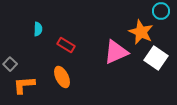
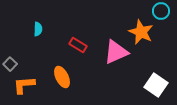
red rectangle: moved 12 px right
white square: moved 27 px down
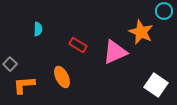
cyan circle: moved 3 px right
pink triangle: moved 1 px left
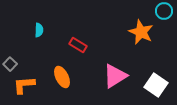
cyan semicircle: moved 1 px right, 1 px down
pink triangle: moved 24 px down; rotated 8 degrees counterclockwise
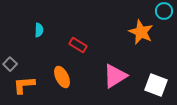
white square: rotated 15 degrees counterclockwise
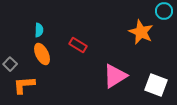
orange ellipse: moved 20 px left, 23 px up
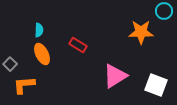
orange star: rotated 25 degrees counterclockwise
